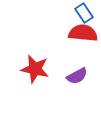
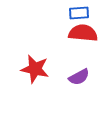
blue rectangle: moved 5 px left; rotated 60 degrees counterclockwise
purple semicircle: moved 2 px right, 1 px down
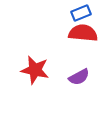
blue rectangle: moved 2 px right; rotated 18 degrees counterclockwise
red star: moved 1 px down
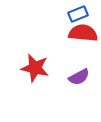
blue rectangle: moved 3 px left, 1 px down
red star: moved 2 px up
